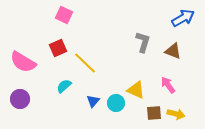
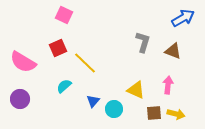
pink arrow: rotated 42 degrees clockwise
cyan circle: moved 2 px left, 6 px down
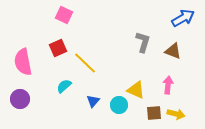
pink semicircle: rotated 48 degrees clockwise
cyan circle: moved 5 px right, 4 px up
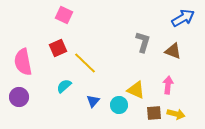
purple circle: moved 1 px left, 2 px up
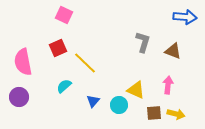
blue arrow: moved 2 px right, 1 px up; rotated 35 degrees clockwise
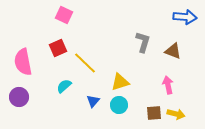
pink arrow: rotated 18 degrees counterclockwise
yellow triangle: moved 16 px left, 8 px up; rotated 42 degrees counterclockwise
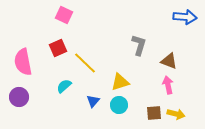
gray L-shape: moved 4 px left, 3 px down
brown triangle: moved 4 px left, 10 px down
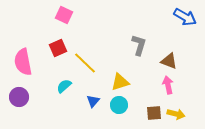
blue arrow: rotated 25 degrees clockwise
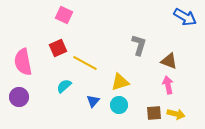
yellow line: rotated 15 degrees counterclockwise
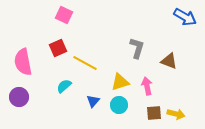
gray L-shape: moved 2 px left, 3 px down
pink arrow: moved 21 px left, 1 px down
